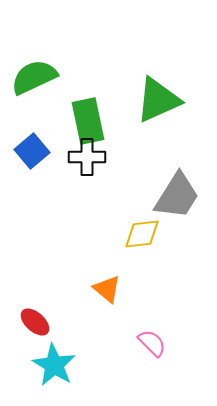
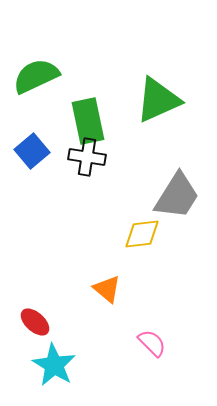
green semicircle: moved 2 px right, 1 px up
black cross: rotated 9 degrees clockwise
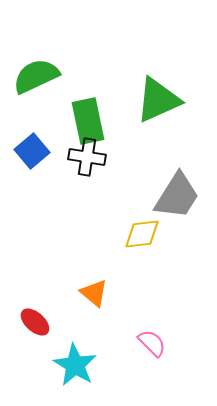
orange triangle: moved 13 px left, 4 px down
cyan star: moved 21 px right
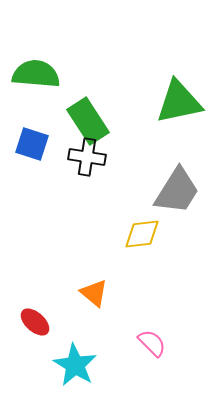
green semicircle: moved 2 px up; rotated 30 degrees clockwise
green triangle: moved 21 px right, 2 px down; rotated 12 degrees clockwise
green rectangle: rotated 21 degrees counterclockwise
blue square: moved 7 px up; rotated 32 degrees counterclockwise
gray trapezoid: moved 5 px up
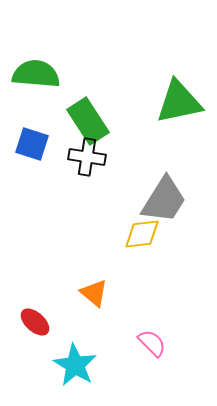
gray trapezoid: moved 13 px left, 9 px down
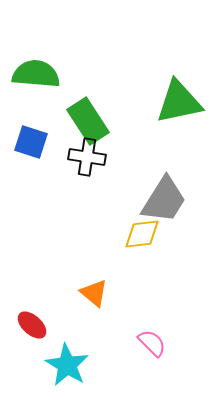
blue square: moved 1 px left, 2 px up
red ellipse: moved 3 px left, 3 px down
cyan star: moved 8 px left
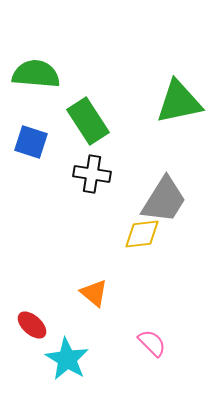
black cross: moved 5 px right, 17 px down
cyan star: moved 6 px up
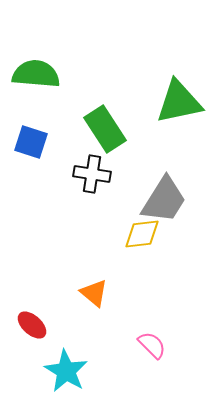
green rectangle: moved 17 px right, 8 px down
pink semicircle: moved 2 px down
cyan star: moved 1 px left, 12 px down
